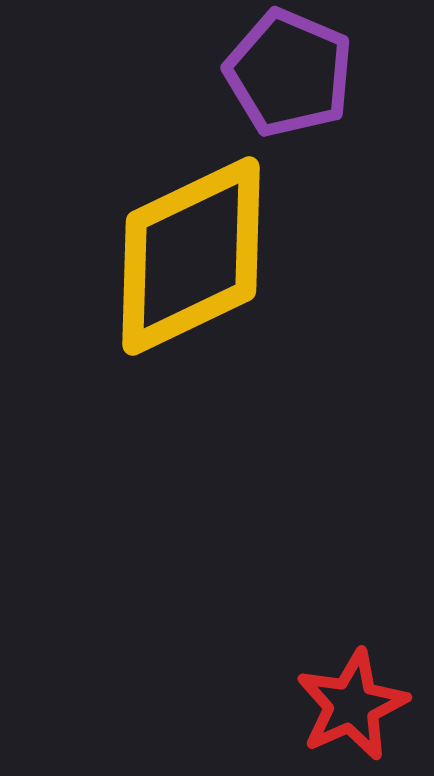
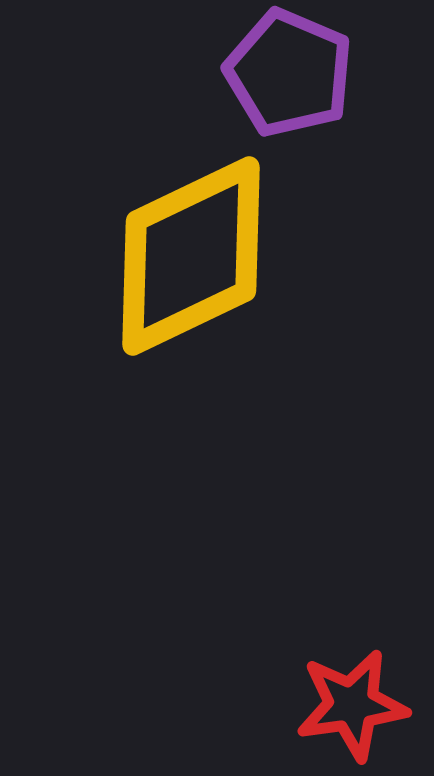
red star: rotated 16 degrees clockwise
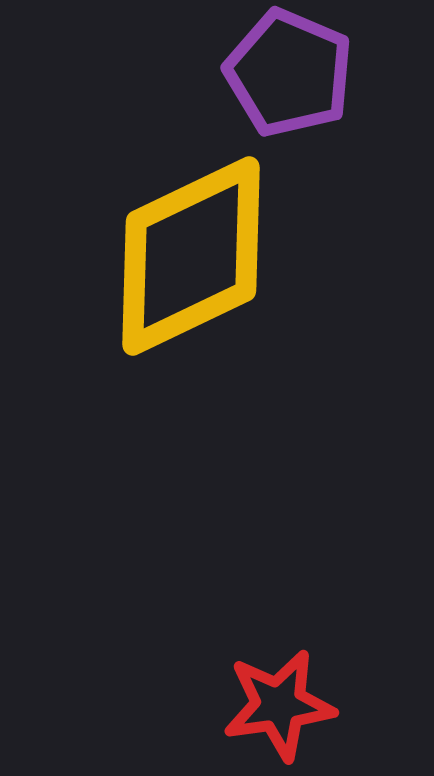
red star: moved 73 px left
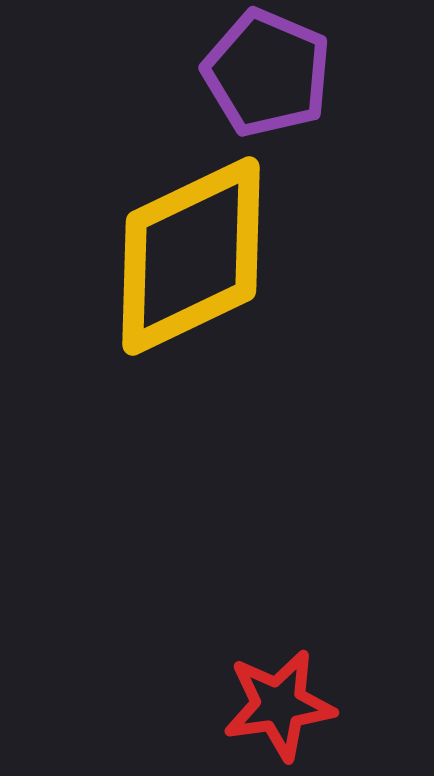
purple pentagon: moved 22 px left
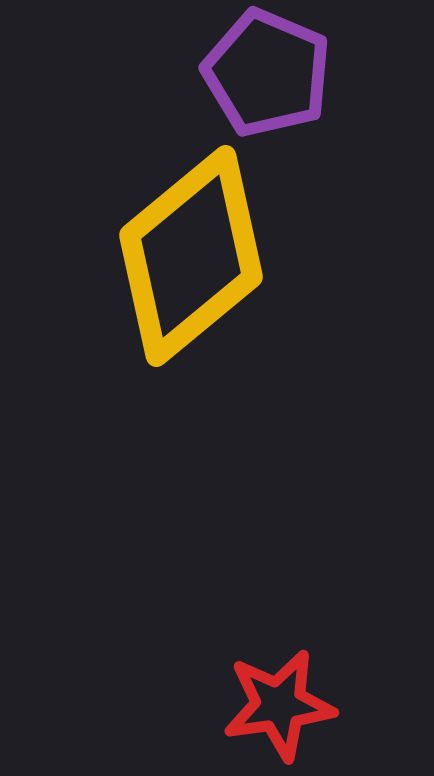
yellow diamond: rotated 14 degrees counterclockwise
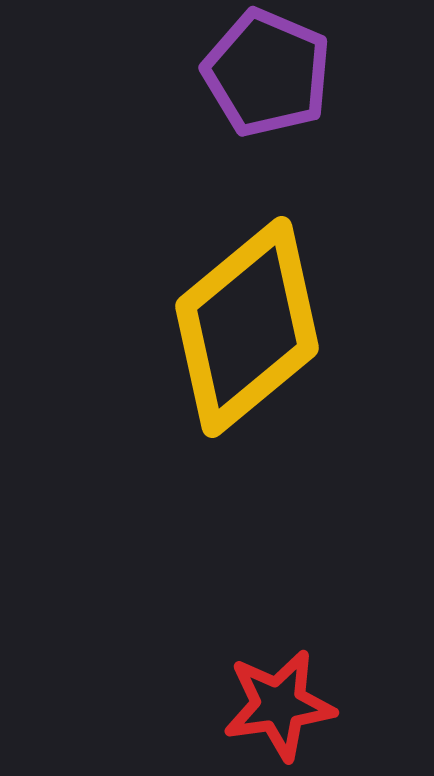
yellow diamond: moved 56 px right, 71 px down
